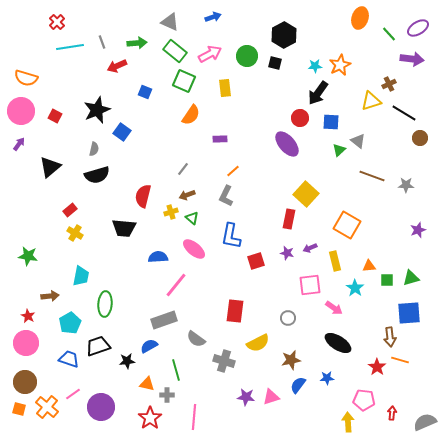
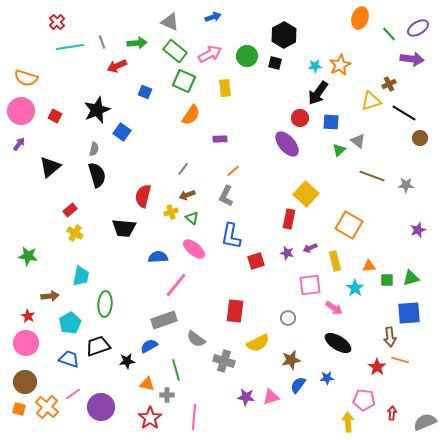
black semicircle at (97, 175): rotated 90 degrees counterclockwise
orange square at (347, 225): moved 2 px right
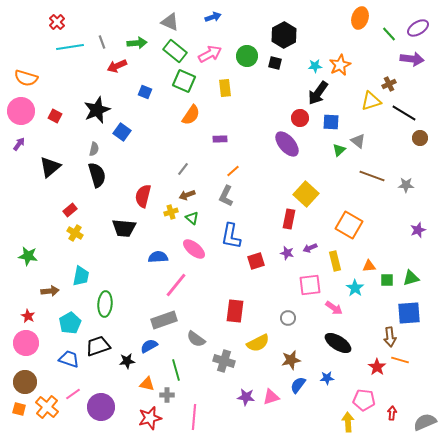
brown arrow at (50, 296): moved 5 px up
red star at (150, 418): rotated 20 degrees clockwise
